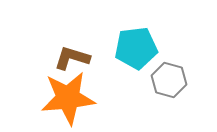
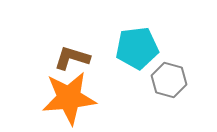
cyan pentagon: moved 1 px right
orange star: moved 1 px right
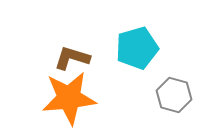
cyan pentagon: rotated 9 degrees counterclockwise
gray hexagon: moved 5 px right, 15 px down
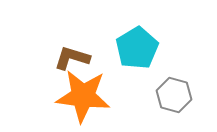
cyan pentagon: rotated 15 degrees counterclockwise
orange star: moved 14 px right, 2 px up; rotated 12 degrees clockwise
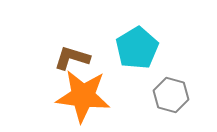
gray hexagon: moved 3 px left
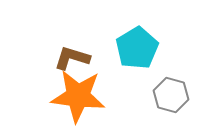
orange star: moved 5 px left
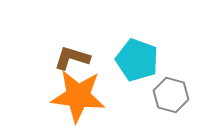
cyan pentagon: moved 12 px down; rotated 21 degrees counterclockwise
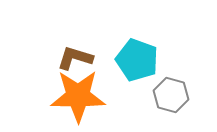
brown L-shape: moved 3 px right
orange star: rotated 6 degrees counterclockwise
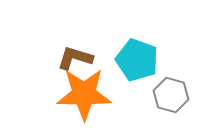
orange star: moved 6 px right, 2 px up
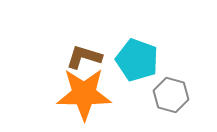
brown L-shape: moved 9 px right, 1 px up
